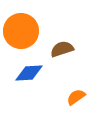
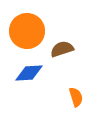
orange circle: moved 6 px right
orange semicircle: rotated 108 degrees clockwise
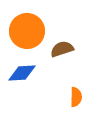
blue diamond: moved 7 px left
orange semicircle: rotated 18 degrees clockwise
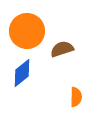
blue diamond: rotated 36 degrees counterclockwise
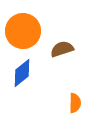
orange circle: moved 4 px left
orange semicircle: moved 1 px left, 6 px down
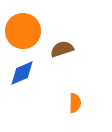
blue diamond: rotated 16 degrees clockwise
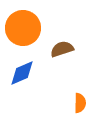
orange circle: moved 3 px up
orange semicircle: moved 5 px right
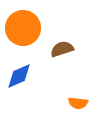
blue diamond: moved 3 px left, 3 px down
orange semicircle: moved 2 px left; rotated 96 degrees clockwise
